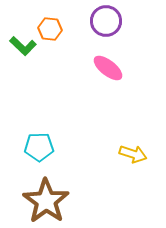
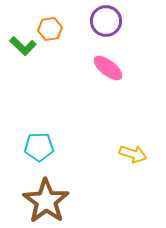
orange hexagon: rotated 15 degrees counterclockwise
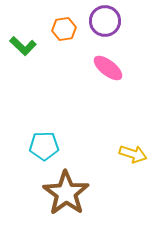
purple circle: moved 1 px left
orange hexagon: moved 14 px right
cyan pentagon: moved 5 px right, 1 px up
brown star: moved 20 px right, 8 px up
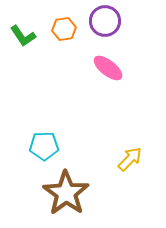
green L-shape: moved 10 px up; rotated 12 degrees clockwise
yellow arrow: moved 3 px left, 5 px down; rotated 64 degrees counterclockwise
